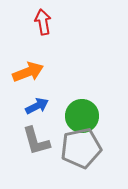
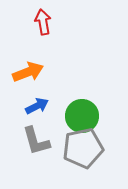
gray pentagon: moved 2 px right
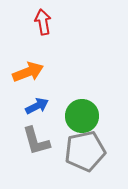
gray pentagon: moved 2 px right, 3 px down
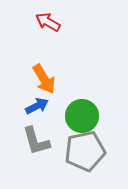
red arrow: moved 5 px right; rotated 50 degrees counterclockwise
orange arrow: moved 16 px right, 7 px down; rotated 80 degrees clockwise
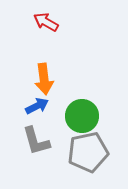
red arrow: moved 2 px left
orange arrow: rotated 24 degrees clockwise
gray pentagon: moved 3 px right, 1 px down
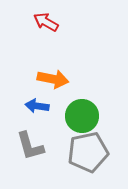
orange arrow: moved 9 px right; rotated 72 degrees counterclockwise
blue arrow: rotated 145 degrees counterclockwise
gray L-shape: moved 6 px left, 5 px down
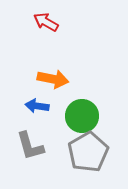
gray pentagon: rotated 18 degrees counterclockwise
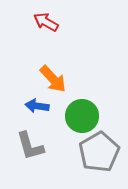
orange arrow: rotated 36 degrees clockwise
gray pentagon: moved 11 px right
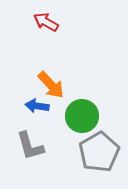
orange arrow: moved 2 px left, 6 px down
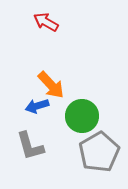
blue arrow: rotated 25 degrees counterclockwise
